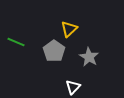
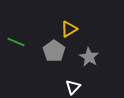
yellow triangle: rotated 12 degrees clockwise
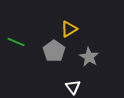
white triangle: rotated 21 degrees counterclockwise
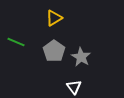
yellow triangle: moved 15 px left, 11 px up
gray star: moved 8 px left
white triangle: moved 1 px right
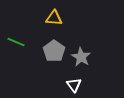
yellow triangle: rotated 36 degrees clockwise
white triangle: moved 2 px up
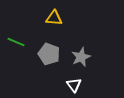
gray pentagon: moved 5 px left, 3 px down; rotated 15 degrees counterclockwise
gray star: rotated 18 degrees clockwise
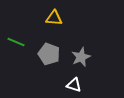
white triangle: rotated 35 degrees counterclockwise
